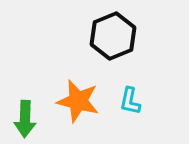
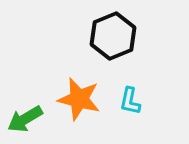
orange star: moved 1 px right, 2 px up
green arrow: rotated 57 degrees clockwise
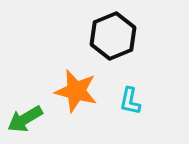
orange star: moved 3 px left, 8 px up
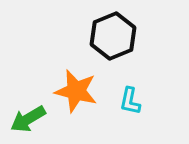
green arrow: moved 3 px right
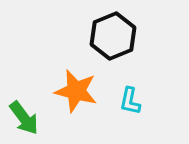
green arrow: moved 4 px left, 1 px up; rotated 96 degrees counterclockwise
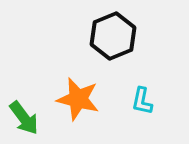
orange star: moved 2 px right, 8 px down
cyan L-shape: moved 12 px right
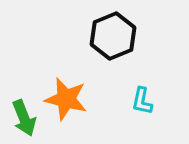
orange star: moved 12 px left
green arrow: rotated 15 degrees clockwise
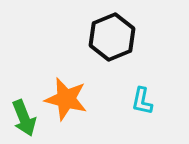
black hexagon: moved 1 px left, 1 px down
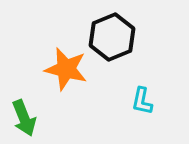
orange star: moved 30 px up
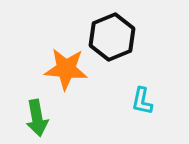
orange star: rotated 9 degrees counterclockwise
green arrow: moved 13 px right; rotated 12 degrees clockwise
